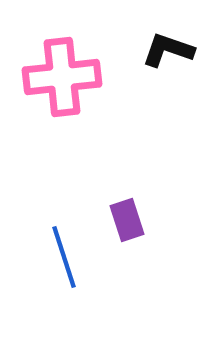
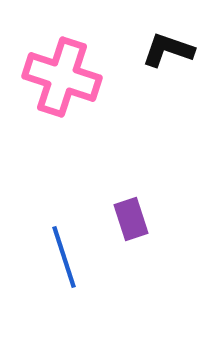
pink cross: rotated 24 degrees clockwise
purple rectangle: moved 4 px right, 1 px up
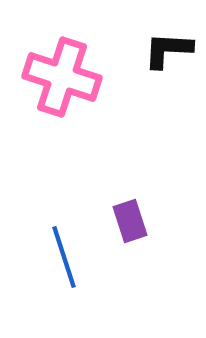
black L-shape: rotated 16 degrees counterclockwise
purple rectangle: moved 1 px left, 2 px down
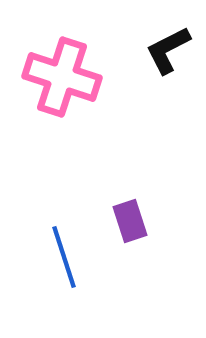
black L-shape: rotated 30 degrees counterclockwise
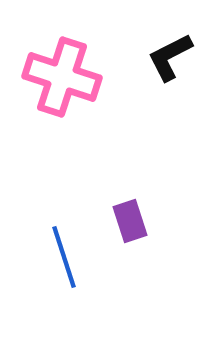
black L-shape: moved 2 px right, 7 px down
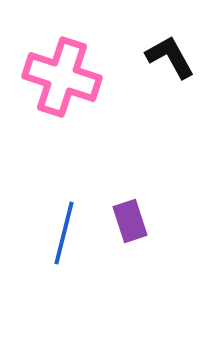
black L-shape: rotated 88 degrees clockwise
blue line: moved 24 px up; rotated 32 degrees clockwise
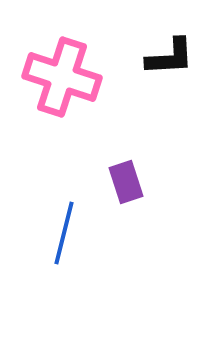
black L-shape: rotated 116 degrees clockwise
purple rectangle: moved 4 px left, 39 px up
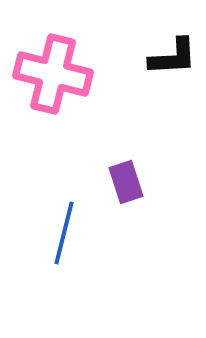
black L-shape: moved 3 px right
pink cross: moved 9 px left, 3 px up; rotated 4 degrees counterclockwise
